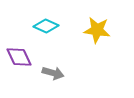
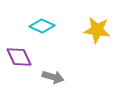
cyan diamond: moved 4 px left
gray arrow: moved 4 px down
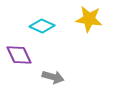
yellow star: moved 8 px left, 11 px up
purple diamond: moved 2 px up
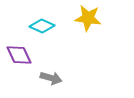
yellow star: moved 1 px left, 1 px up
gray arrow: moved 2 px left, 1 px down
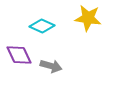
gray arrow: moved 12 px up
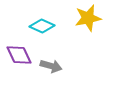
yellow star: rotated 20 degrees counterclockwise
